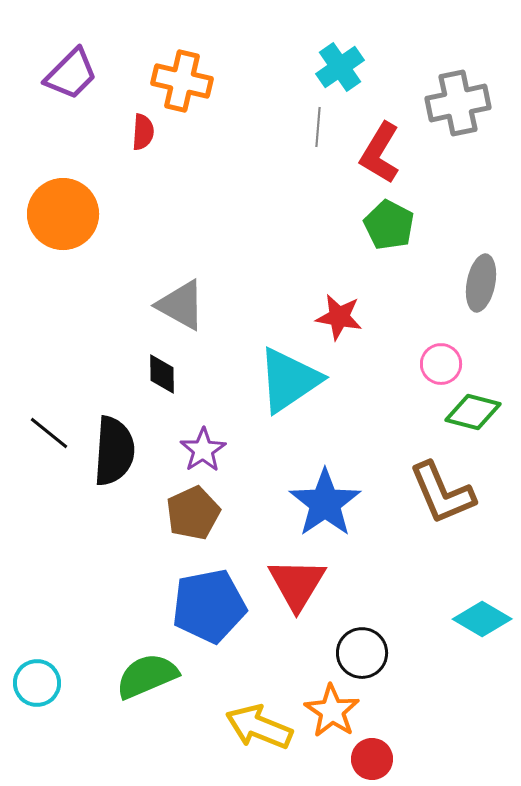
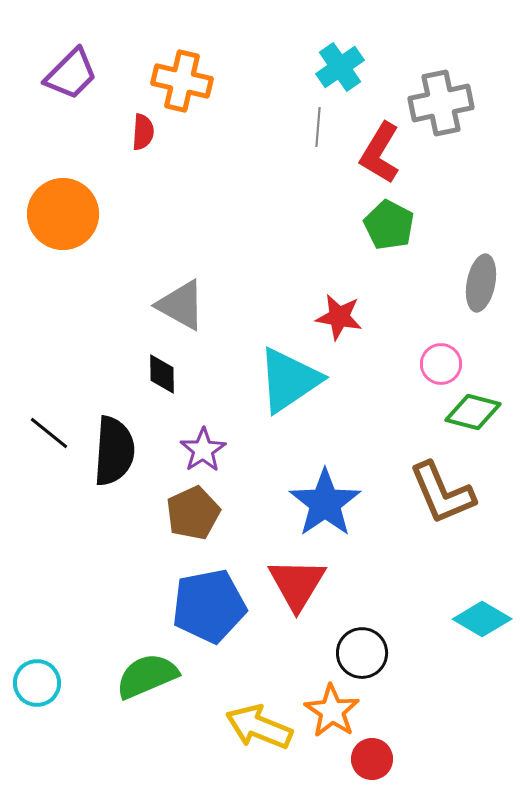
gray cross: moved 17 px left
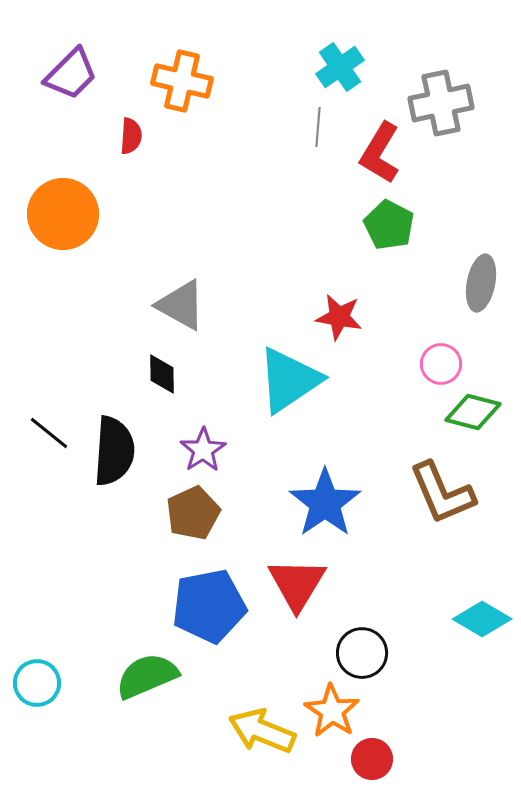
red semicircle: moved 12 px left, 4 px down
yellow arrow: moved 3 px right, 4 px down
